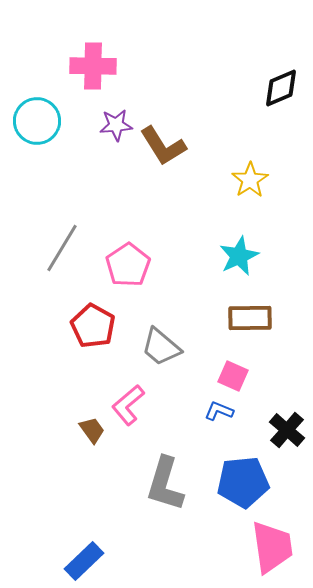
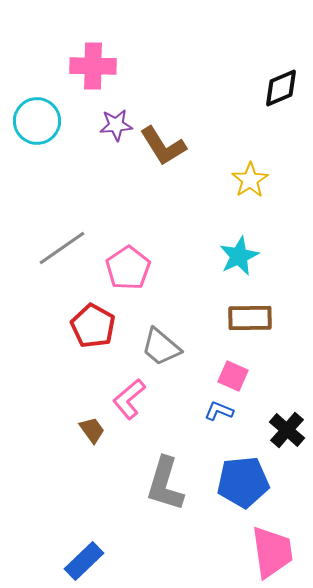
gray line: rotated 24 degrees clockwise
pink pentagon: moved 3 px down
pink L-shape: moved 1 px right, 6 px up
pink trapezoid: moved 5 px down
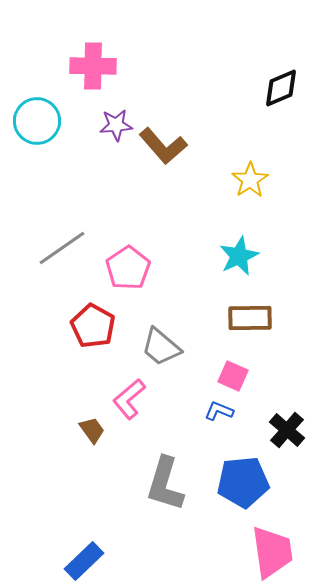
brown L-shape: rotated 9 degrees counterclockwise
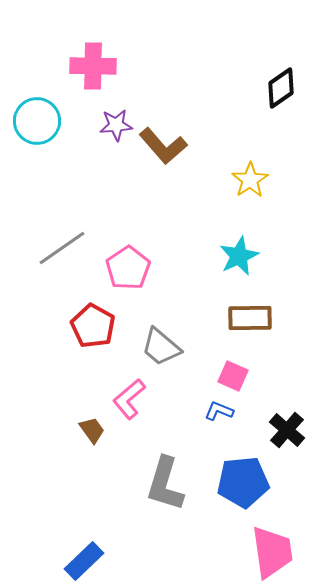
black diamond: rotated 12 degrees counterclockwise
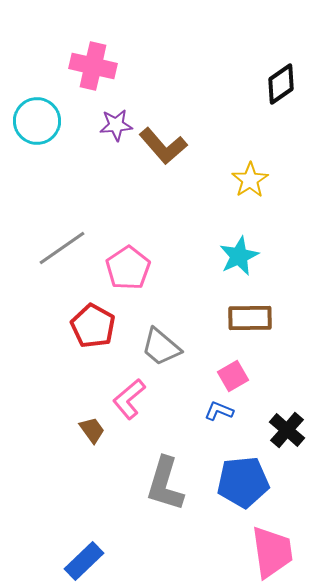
pink cross: rotated 12 degrees clockwise
black diamond: moved 4 px up
pink square: rotated 36 degrees clockwise
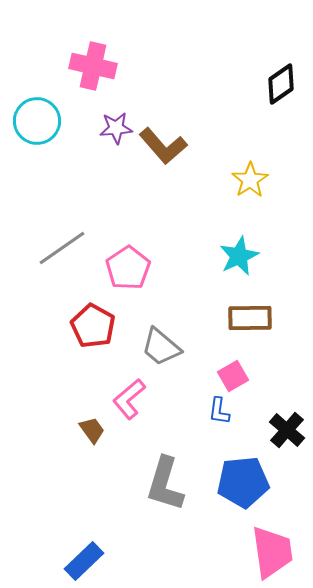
purple star: moved 3 px down
blue L-shape: rotated 104 degrees counterclockwise
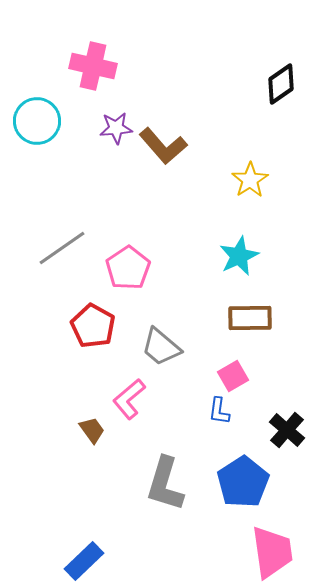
blue pentagon: rotated 27 degrees counterclockwise
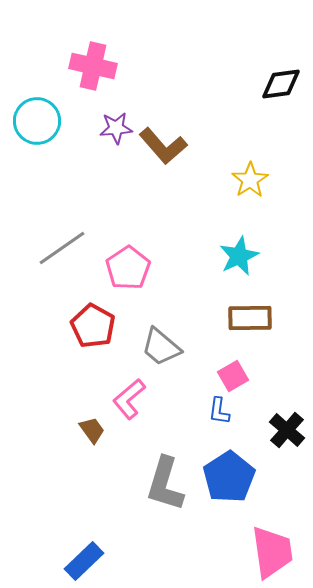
black diamond: rotated 27 degrees clockwise
blue pentagon: moved 14 px left, 5 px up
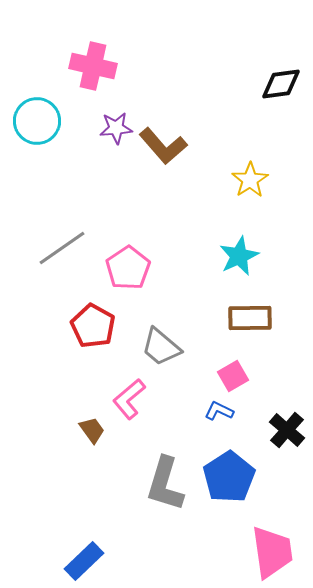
blue L-shape: rotated 108 degrees clockwise
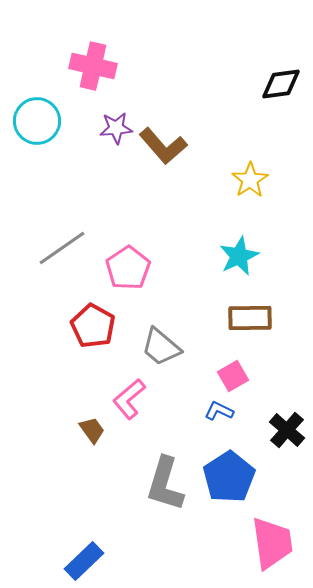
pink trapezoid: moved 9 px up
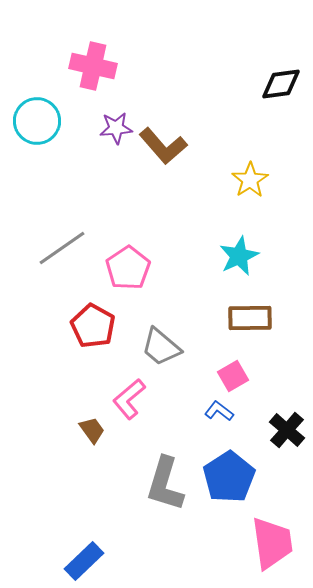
blue L-shape: rotated 12 degrees clockwise
